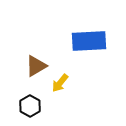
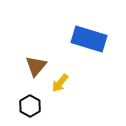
blue rectangle: moved 2 px up; rotated 20 degrees clockwise
brown triangle: rotated 20 degrees counterclockwise
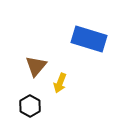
yellow arrow: rotated 18 degrees counterclockwise
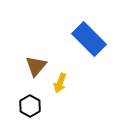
blue rectangle: rotated 28 degrees clockwise
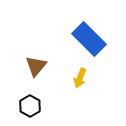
yellow arrow: moved 20 px right, 5 px up
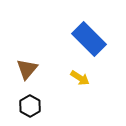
brown triangle: moved 9 px left, 3 px down
yellow arrow: rotated 78 degrees counterclockwise
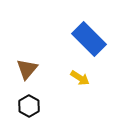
black hexagon: moved 1 px left
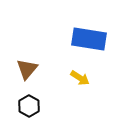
blue rectangle: rotated 36 degrees counterclockwise
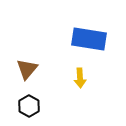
yellow arrow: rotated 54 degrees clockwise
